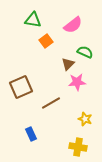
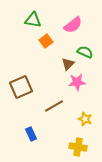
brown line: moved 3 px right, 3 px down
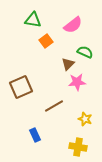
blue rectangle: moved 4 px right, 1 px down
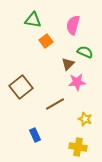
pink semicircle: rotated 144 degrees clockwise
brown square: rotated 15 degrees counterclockwise
brown line: moved 1 px right, 2 px up
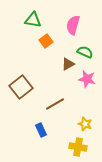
brown triangle: rotated 16 degrees clockwise
pink star: moved 10 px right, 3 px up; rotated 18 degrees clockwise
yellow star: moved 5 px down
blue rectangle: moved 6 px right, 5 px up
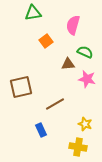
green triangle: moved 7 px up; rotated 18 degrees counterclockwise
brown triangle: rotated 24 degrees clockwise
brown square: rotated 25 degrees clockwise
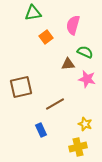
orange square: moved 4 px up
yellow cross: rotated 24 degrees counterclockwise
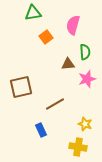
green semicircle: rotated 63 degrees clockwise
pink star: rotated 30 degrees counterclockwise
yellow cross: rotated 24 degrees clockwise
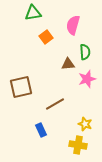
yellow cross: moved 2 px up
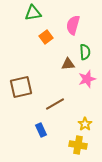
yellow star: rotated 16 degrees clockwise
